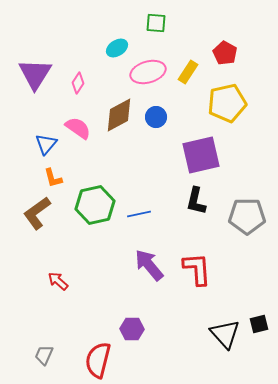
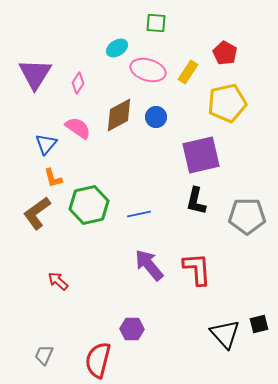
pink ellipse: moved 2 px up; rotated 32 degrees clockwise
green hexagon: moved 6 px left
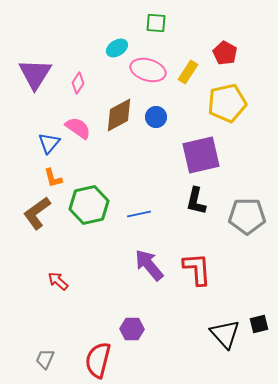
blue triangle: moved 3 px right, 1 px up
gray trapezoid: moved 1 px right, 4 px down
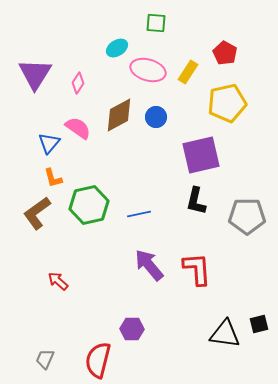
black triangle: rotated 40 degrees counterclockwise
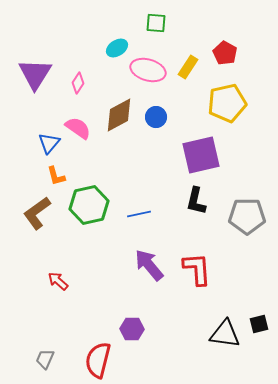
yellow rectangle: moved 5 px up
orange L-shape: moved 3 px right, 2 px up
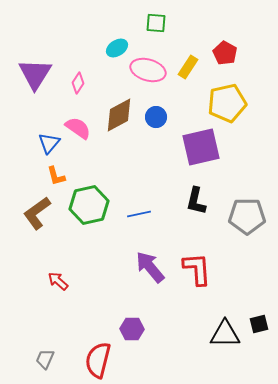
purple square: moved 8 px up
purple arrow: moved 1 px right, 2 px down
black triangle: rotated 8 degrees counterclockwise
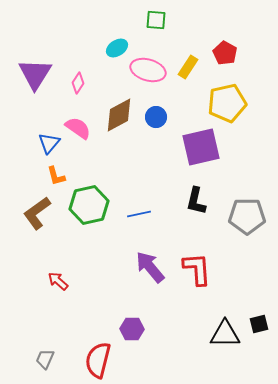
green square: moved 3 px up
